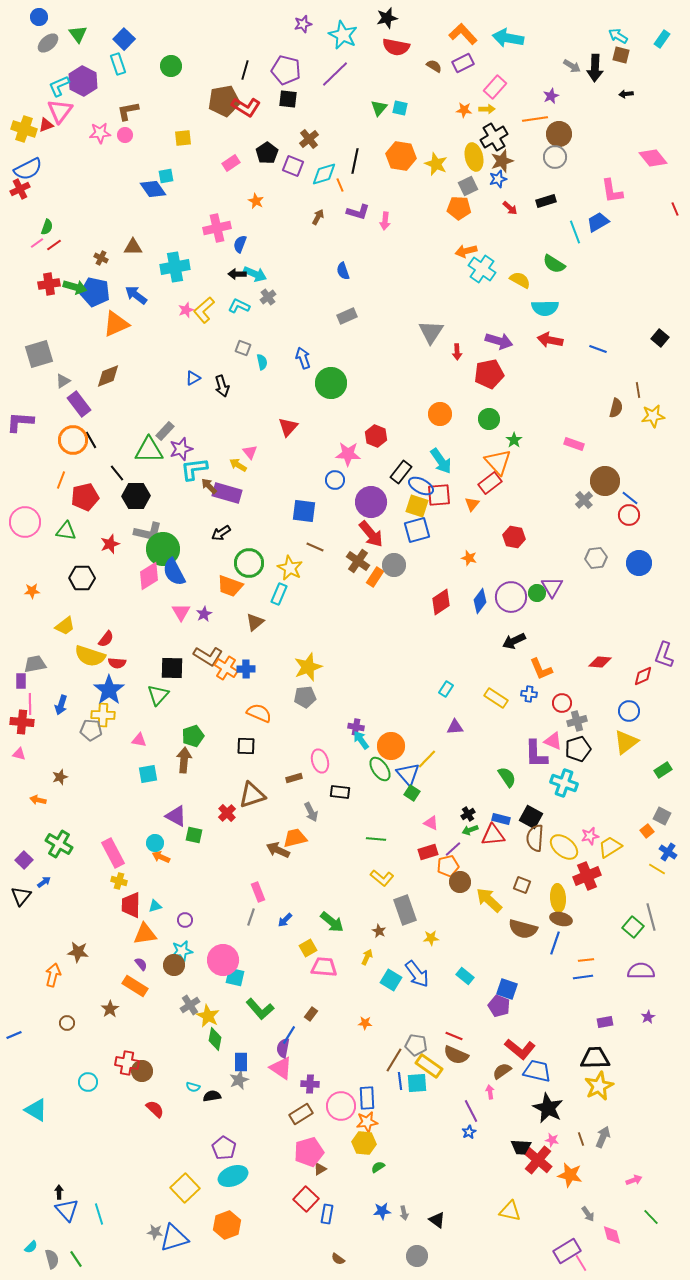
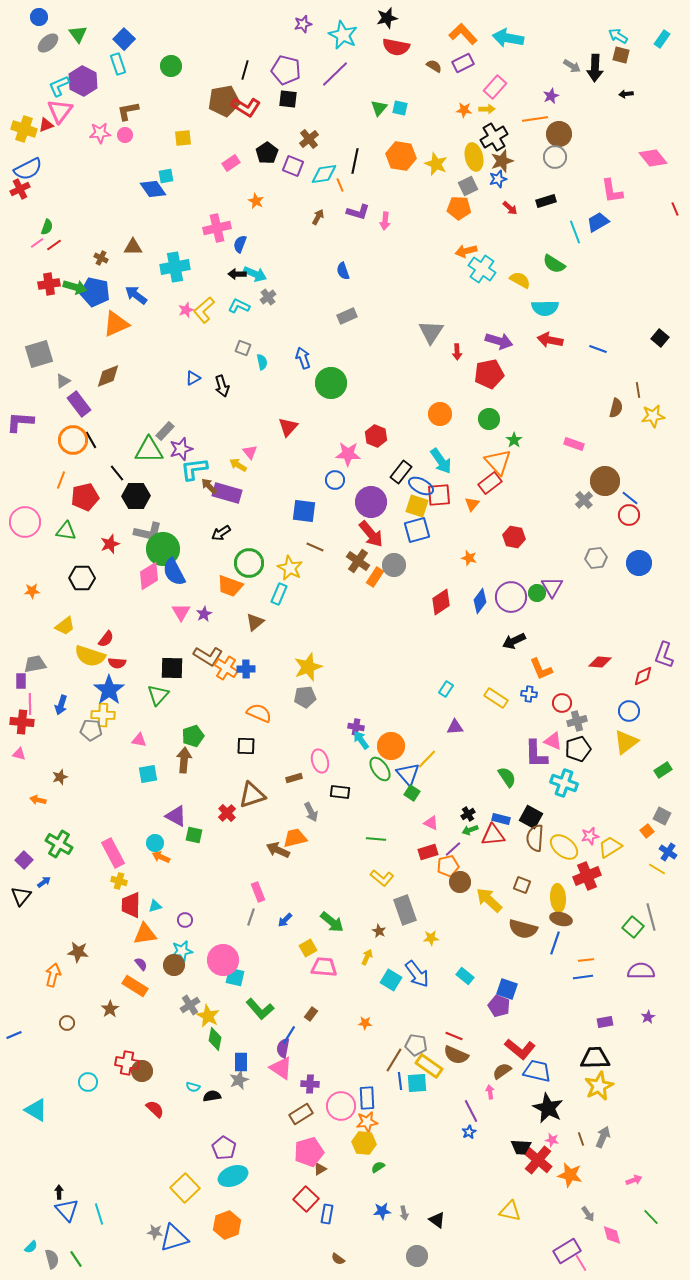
cyan diamond at (324, 174): rotated 8 degrees clockwise
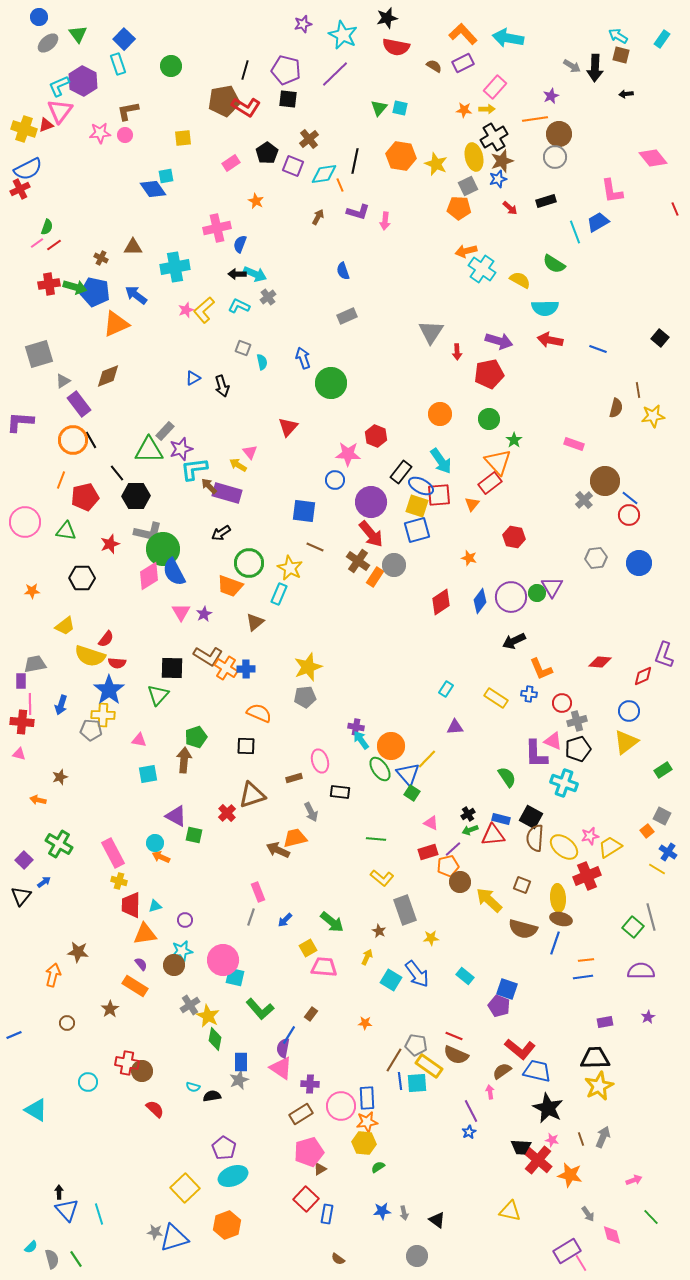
green pentagon at (193, 736): moved 3 px right, 1 px down
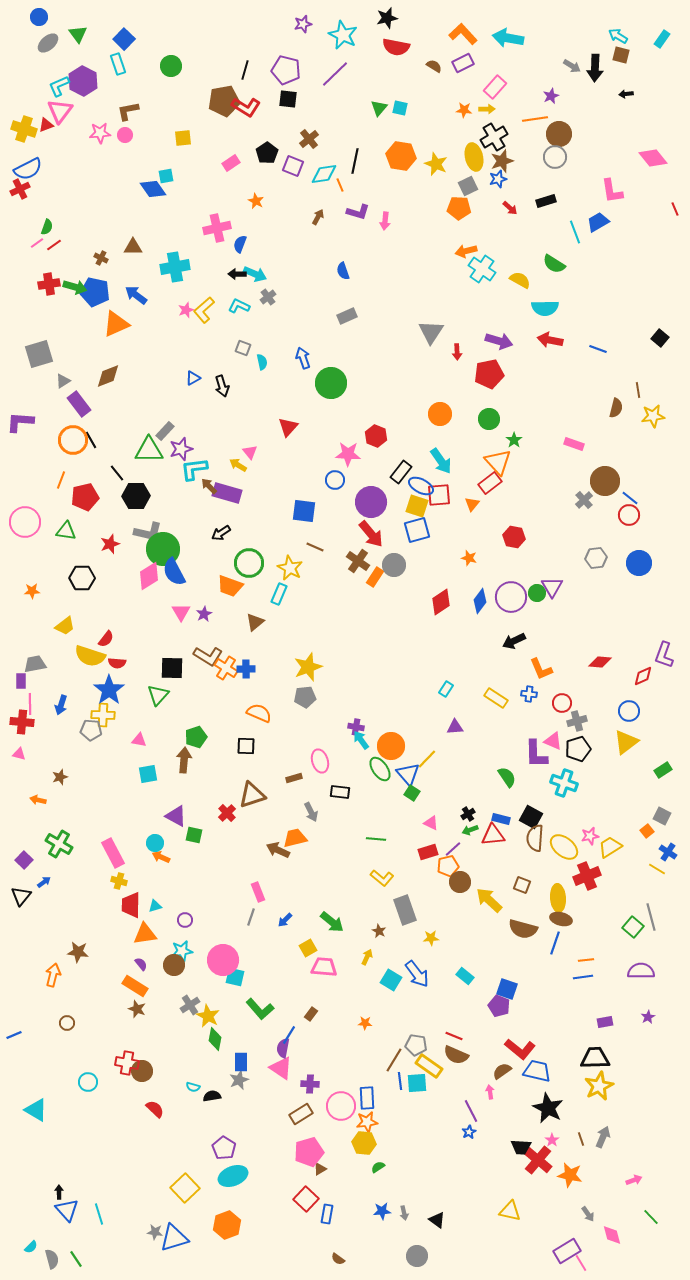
brown star at (110, 1009): moved 27 px right; rotated 18 degrees counterclockwise
pink star at (552, 1140): rotated 24 degrees clockwise
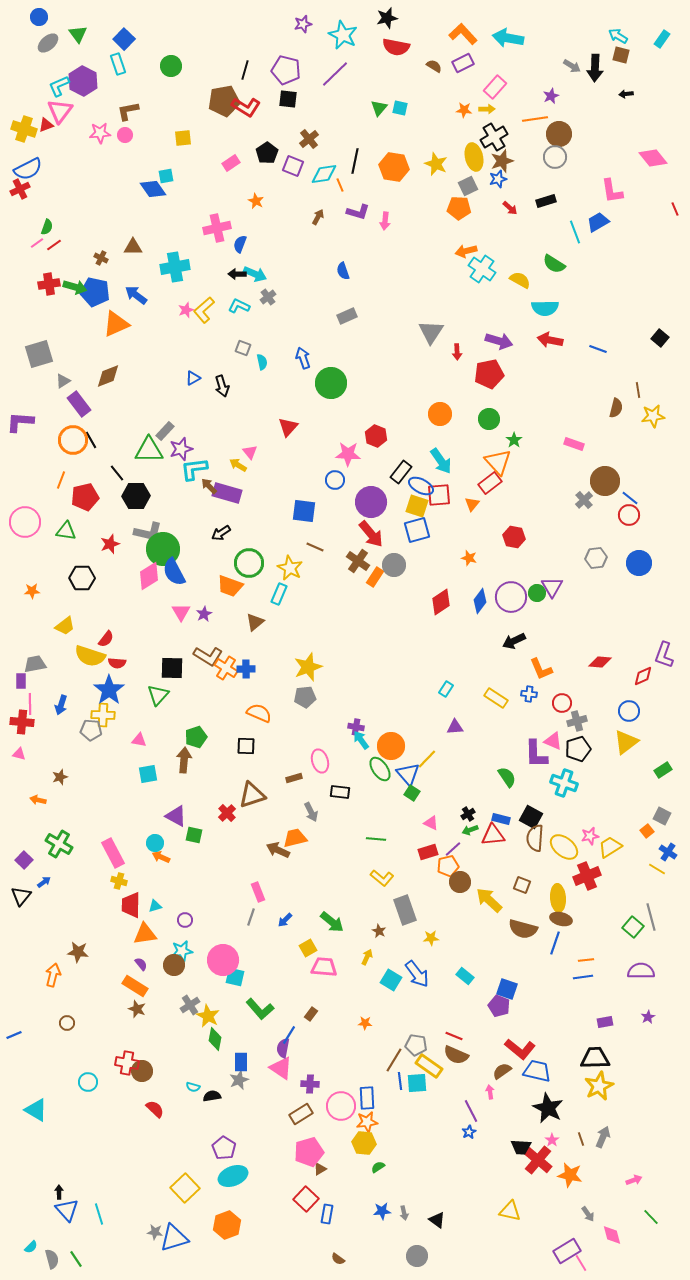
orange hexagon at (401, 156): moved 7 px left, 11 px down
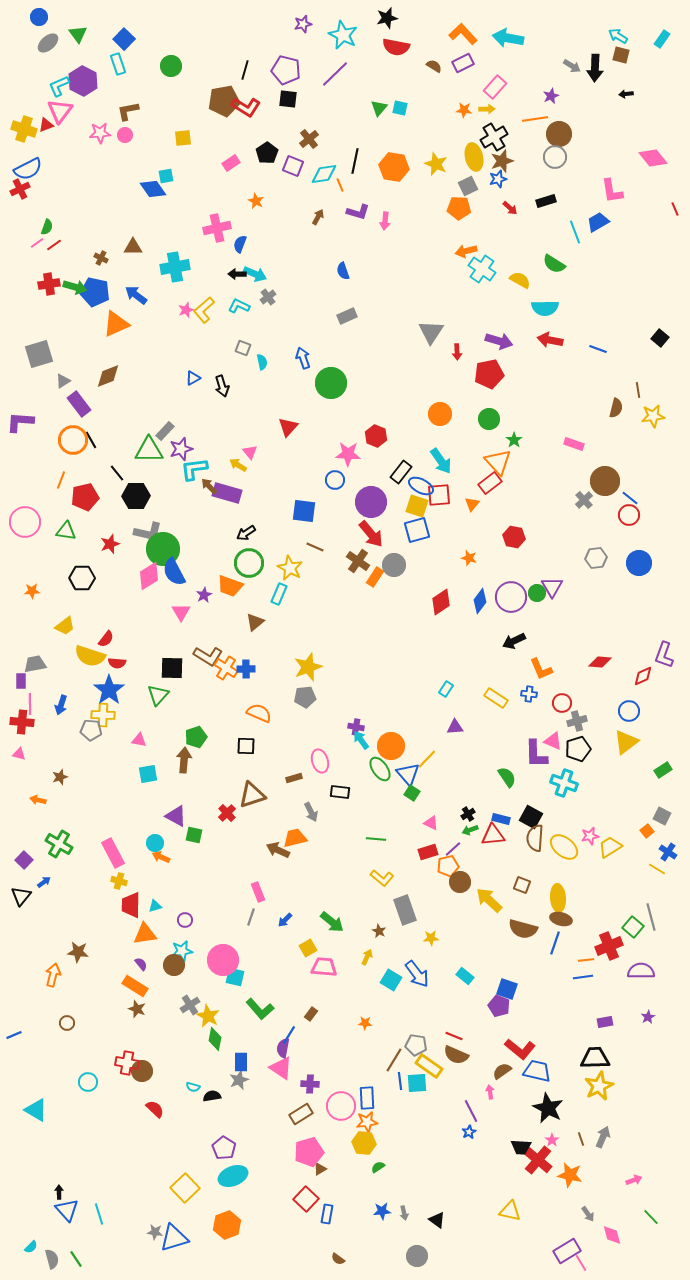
black arrow at (221, 533): moved 25 px right
purple star at (204, 614): moved 19 px up
red cross at (587, 876): moved 22 px right, 70 px down
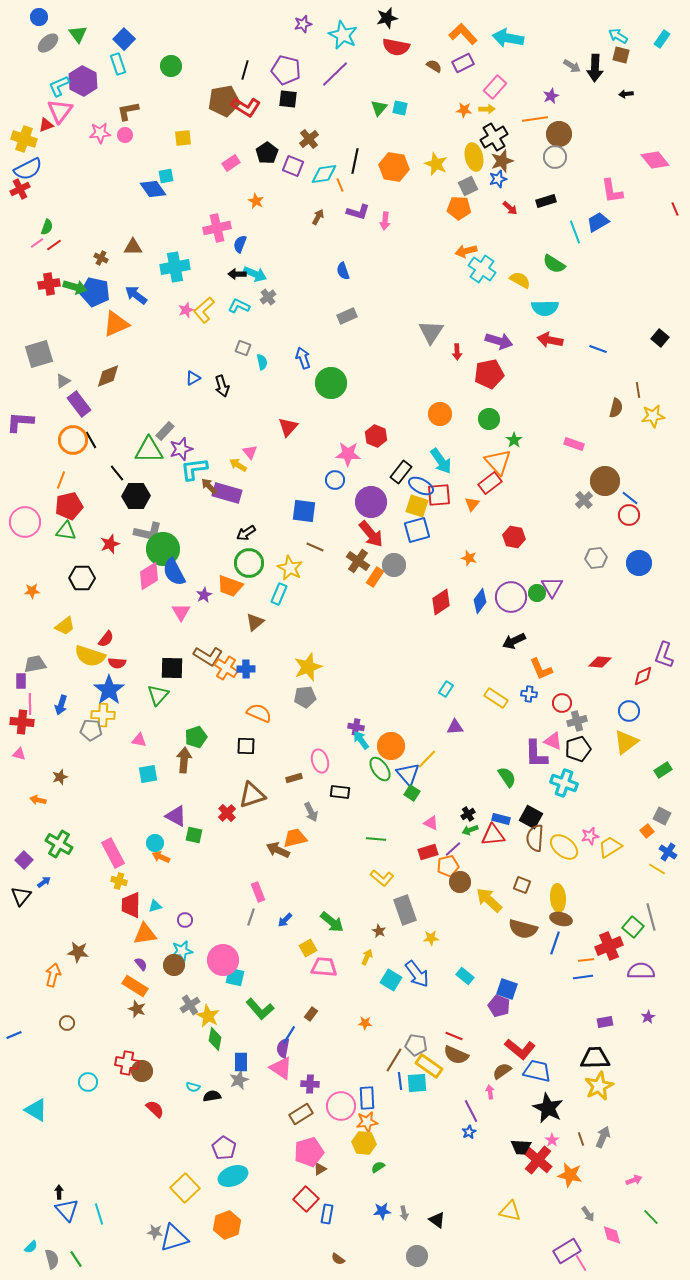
yellow cross at (24, 129): moved 10 px down
pink diamond at (653, 158): moved 2 px right, 2 px down
red pentagon at (85, 497): moved 16 px left, 9 px down
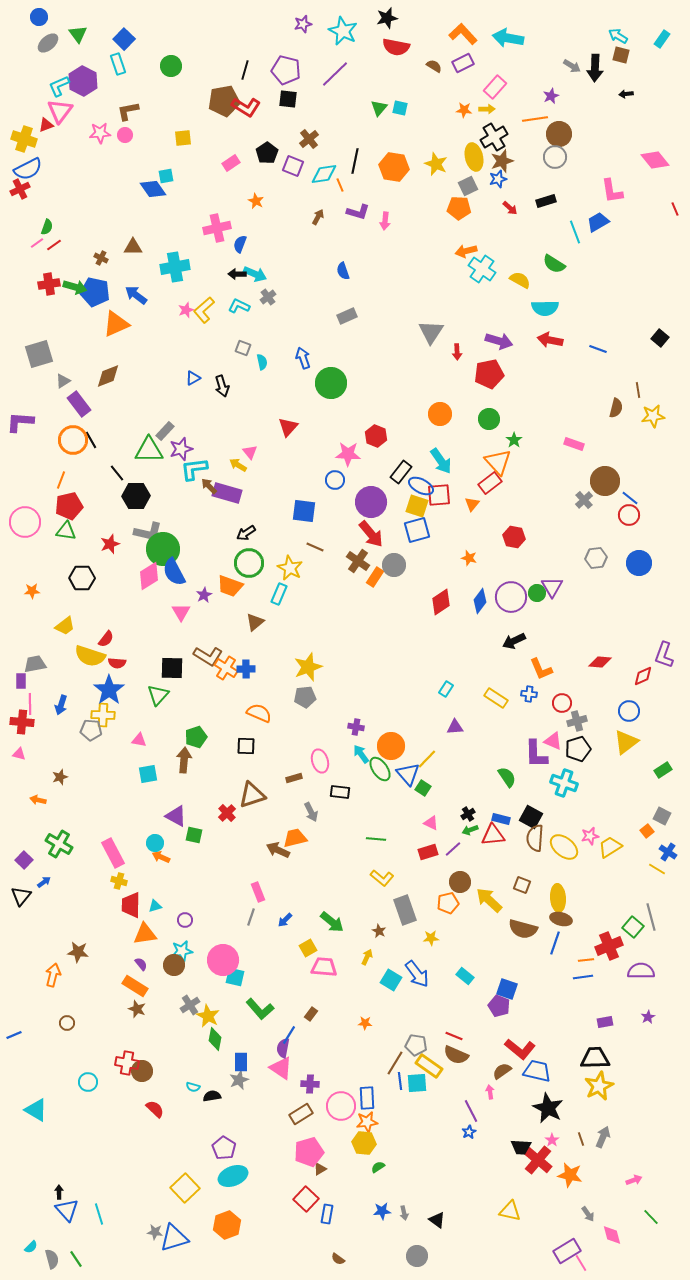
cyan star at (343, 35): moved 4 px up
cyan arrow at (361, 740): moved 14 px down
green square at (412, 793): moved 11 px right, 5 px up
orange pentagon at (448, 866): moved 37 px down
brown line at (394, 1060): moved 1 px right, 3 px down
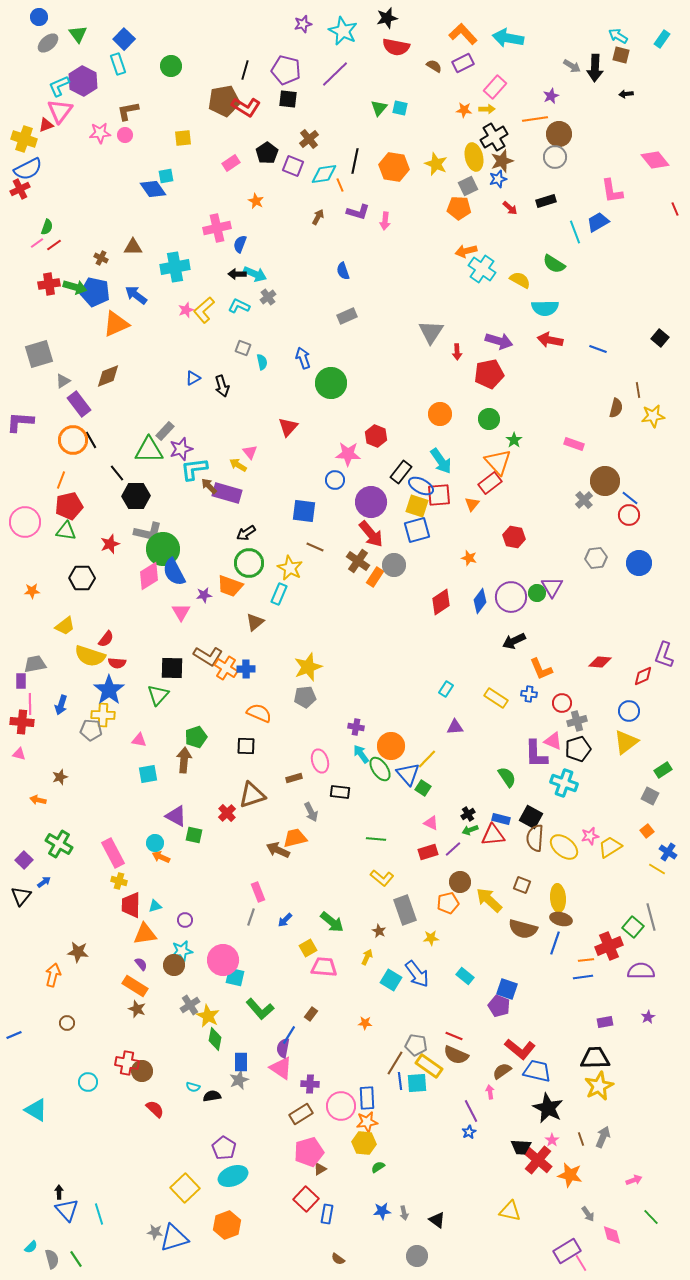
purple star at (204, 595): rotated 21 degrees clockwise
gray square at (662, 816): moved 12 px left, 20 px up
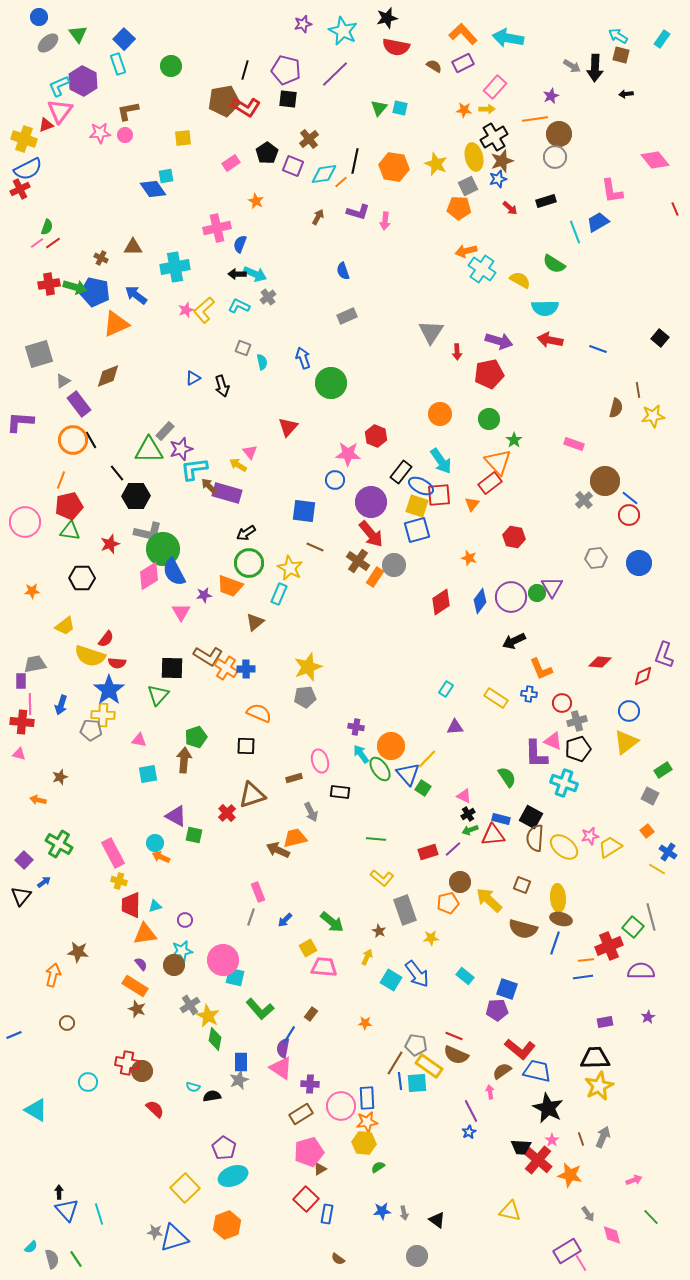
orange line at (340, 185): moved 1 px right, 3 px up; rotated 72 degrees clockwise
red line at (54, 245): moved 1 px left, 2 px up
green triangle at (66, 531): moved 4 px right
pink triangle at (431, 823): moved 33 px right, 27 px up
purple pentagon at (499, 1006): moved 2 px left, 4 px down; rotated 25 degrees counterclockwise
